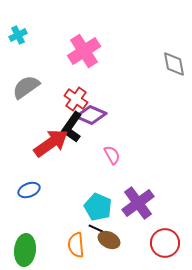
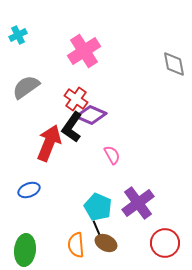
red arrow: moved 2 px left; rotated 33 degrees counterclockwise
black line: rotated 42 degrees clockwise
brown ellipse: moved 3 px left, 3 px down
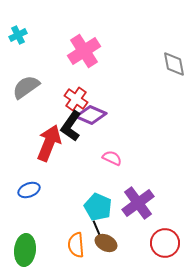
black L-shape: moved 1 px left, 1 px up
pink semicircle: moved 3 px down; rotated 36 degrees counterclockwise
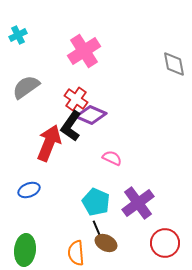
cyan pentagon: moved 2 px left, 5 px up
orange semicircle: moved 8 px down
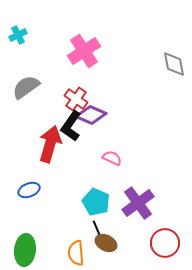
red arrow: moved 1 px right, 1 px down; rotated 6 degrees counterclockwise
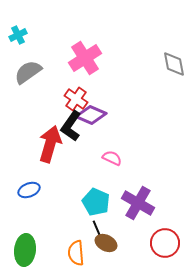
pink cross: moved 1 px right, 7 px down
gray semicircle: moved 2 px right, 15 px up
purple cross: rotated 24 degrees counterclockwise
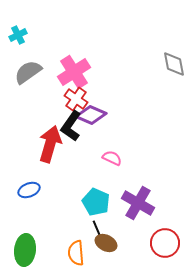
pink cross: moved 11 px left, 14 px down
